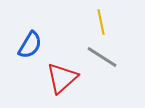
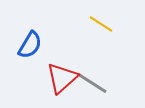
yellow line: moved 2 px down; rotated 45 degrees counterclockwise
gray line: moved 10 px left, 26 px down
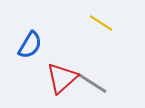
yellow line: moved 1 px up
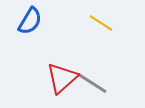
blue semicircle: moved 24 px up
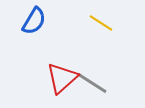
blue semicircle: moved 4 px right
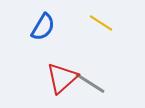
blue semicircle: moved 9 px right, 6 px down
gray line: moved 2 px left
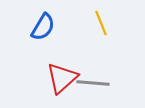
yellow line: rotated 35 degrees clockwise
gray line: moved 3 px right; rotated 28 degrees counterclockwise
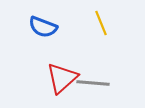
blue semicircle: rotated 80 degrees clockwise
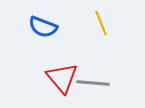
red triangle: rotated 28 degrees counterclockwise
